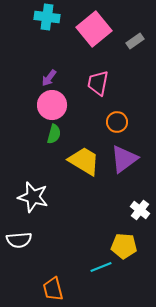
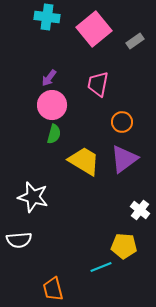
pink trapezoid: moved 1 px down
orange circle: moved 5 px right
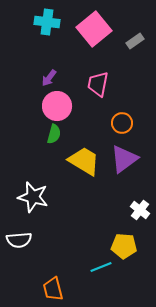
cyan cross: moved 5 px down
pink circle: moved 5 px right, 1 px down
orange circle: moved 1 px down
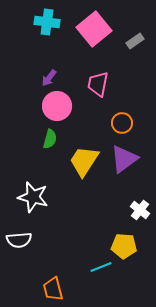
green semicircle: moved 4 px left, 5 px down
yellow trapezoid: rotated 88 degrees counterclockwise
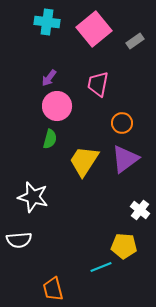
purple triangle: moved 1 px right
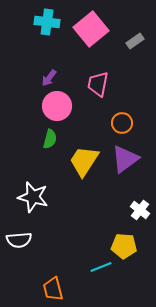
pink square: moved 3 px left
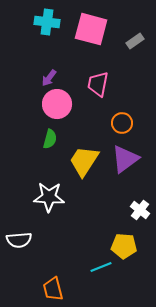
pink square: rotated 36 degrees counterclockwise
pink circle: moved 2 px up
white star: moved 16 px right; rotated 12 degrees counterclockwise
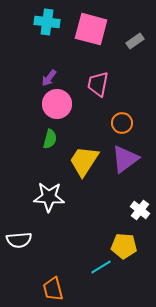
cyan line: rotated 10 degrees counterclockwise
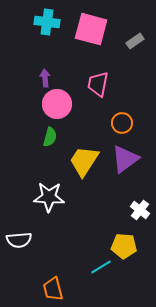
purple arrow: moved 4 px left; rotated 138 degrees clockwise
green semicircle: moved 2 px up
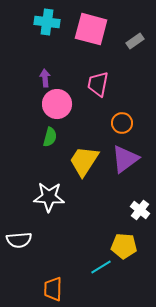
orange trapezoid: rotated 15 degrees clockwise
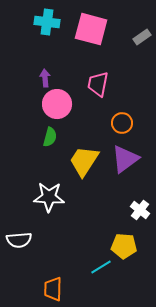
gray rectangle: moved 7 px right, 4 px up
